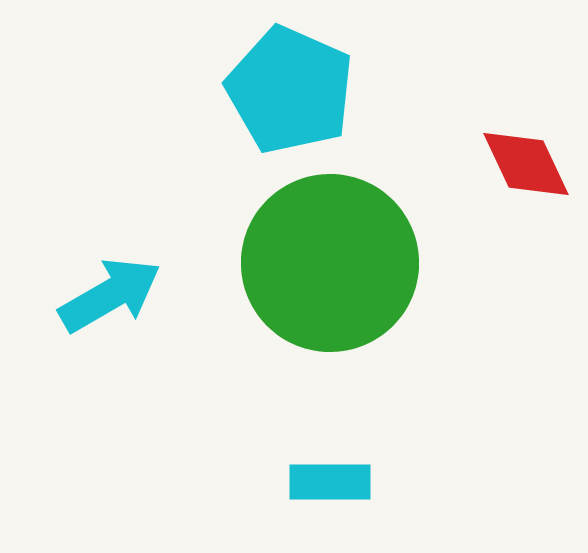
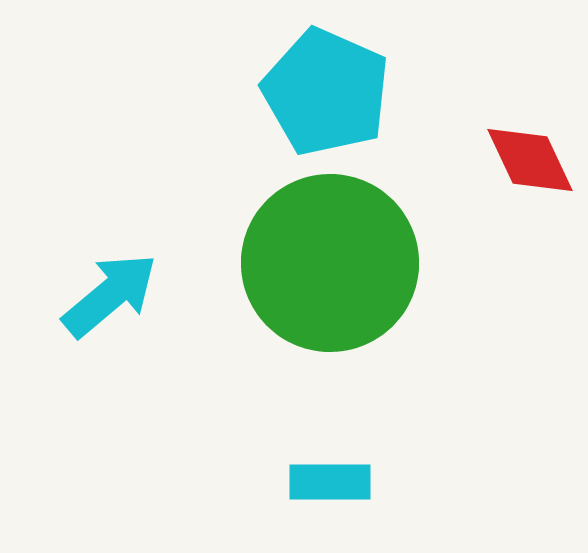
cyan pentagon: moved 36 px right, 2 px down
red diamond: moved 4 px right, 4 px up
cyan arrow: rotated 10 degrees counterclockwise
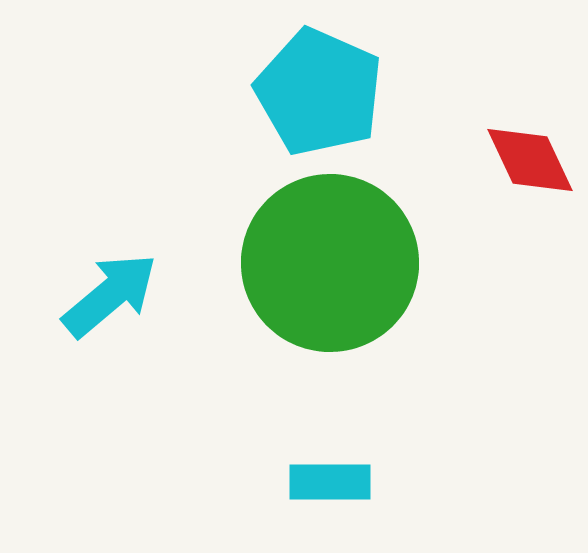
cyan pentagon: moved 7 px left
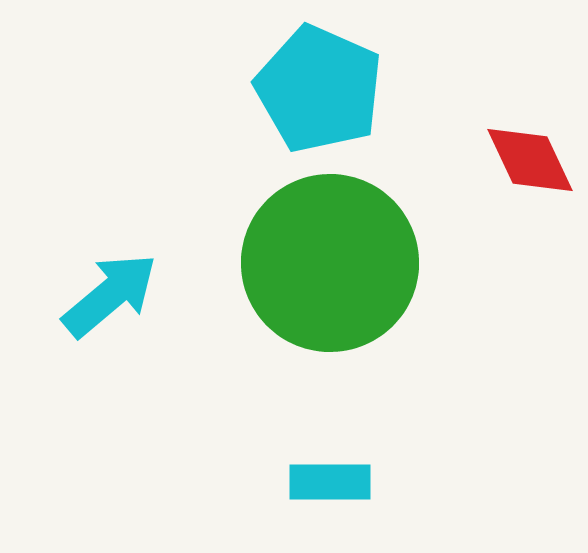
cyan pentagon: moved 3 px up
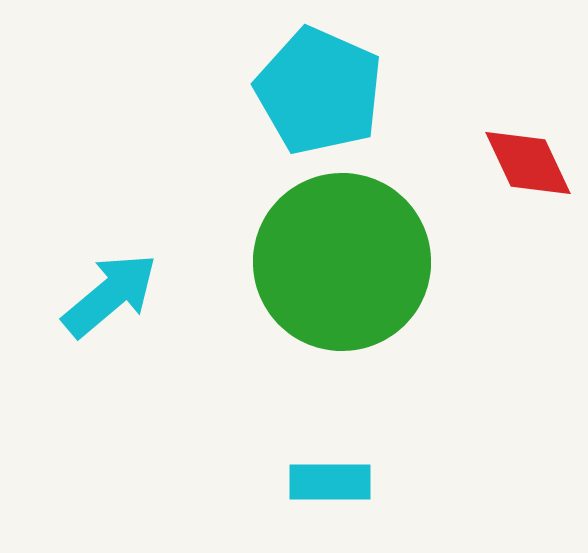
cyan pentagon: moved 2 px down
red diamond: moved 2 px left, 3 px down
green circle: moved 12 px right, 1 px up
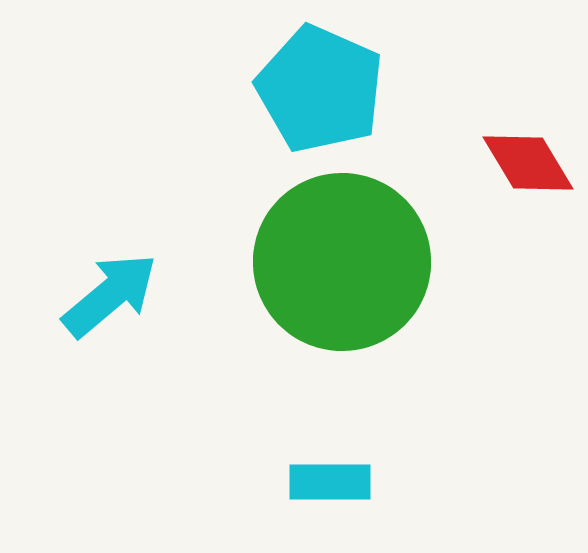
cyan pentagon: moved 1 px right, 2 px up
red diamond: rotated 6 degrees counterclockwise
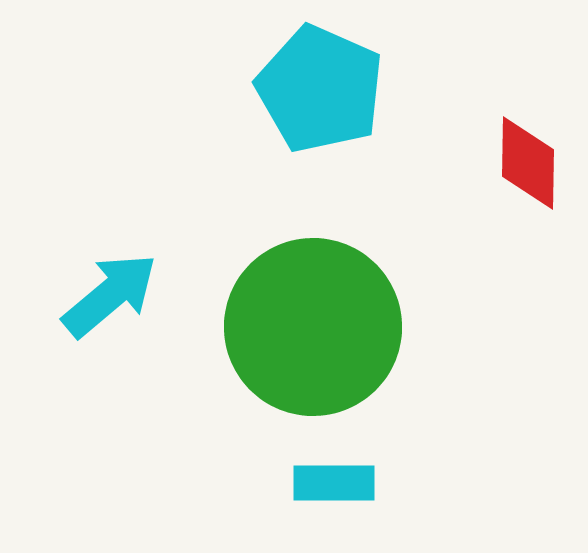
red diamond: rotated 32 degrees clockwise
green circle: moved 29 px left, 65 px down
cyan rectangle: moved 4 px right, 1 px down
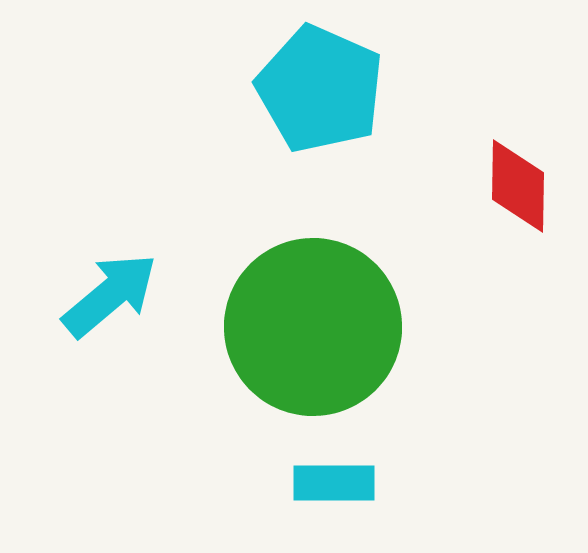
red diamond: moved 10 px left, 23 px down
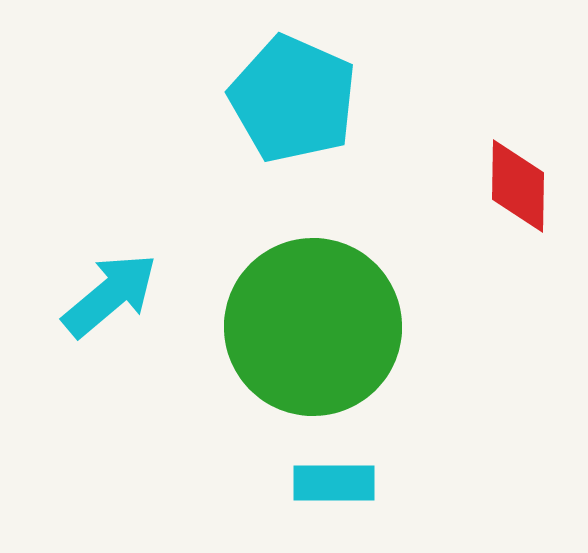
cyan pentagon: moved 27 px left, 10 px down
